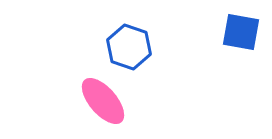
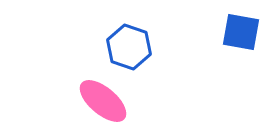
pink ellipse: rotated 9 degrees counterclockwise
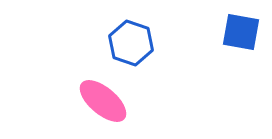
blue hexagon: moved 2 px right, 4 px up
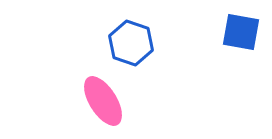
pink ellipse: rotated 18 degrees clockwise
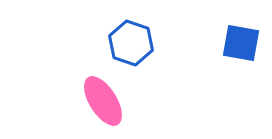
blue square: moved 11 px down
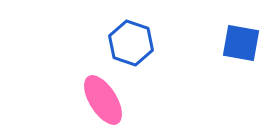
pink ellipse: moved 1 px up
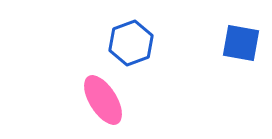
blue hexagon: rotated 21 degrees clockwise
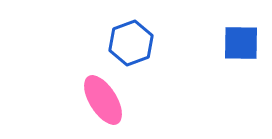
blue square: rotated 9 degrees counterclockwise
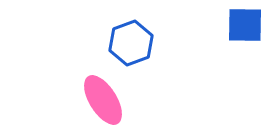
blue square: moved 4 px right, 18 px up
